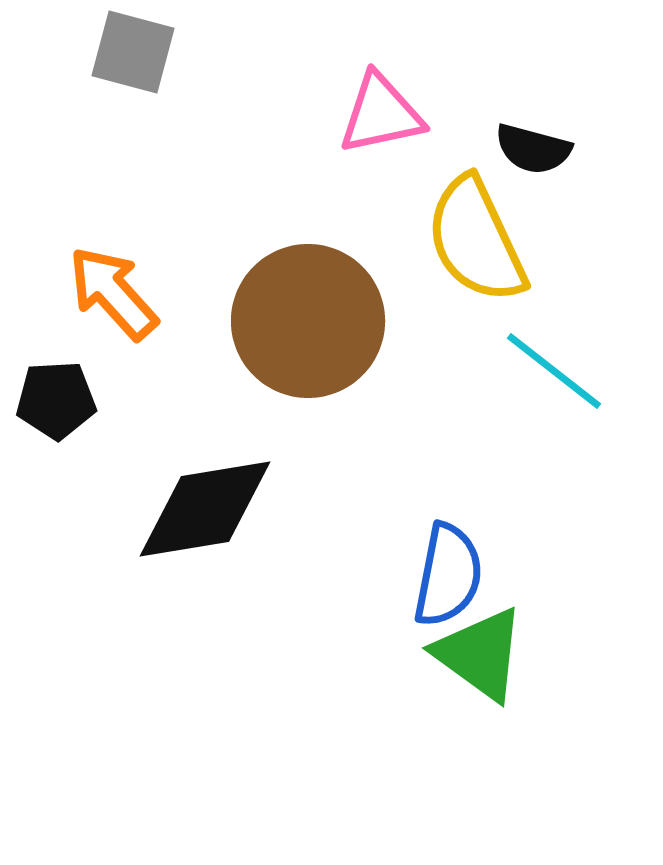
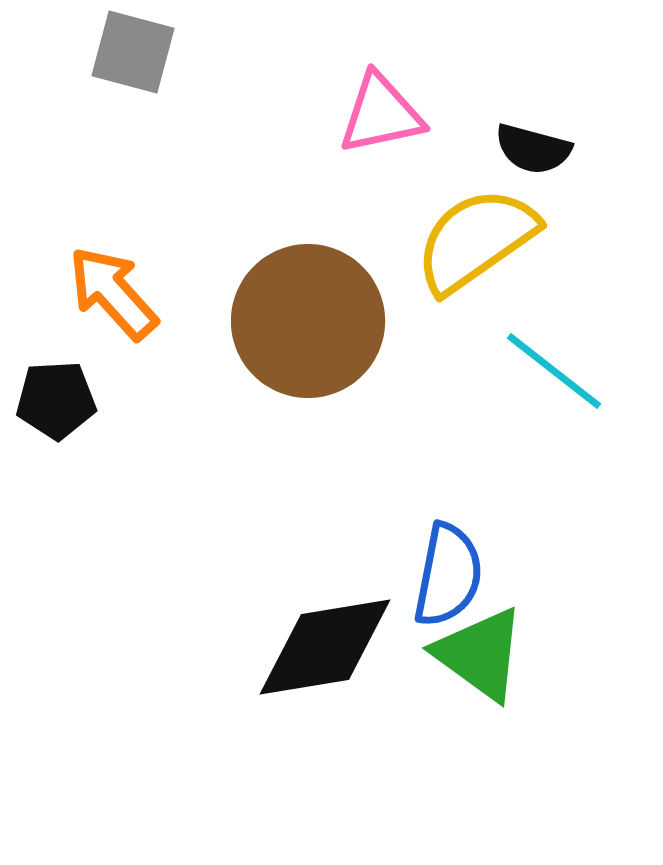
yellow semicircle: rotated 80 degrees clockwise
black diamond: moved 120 px right, 138 px down
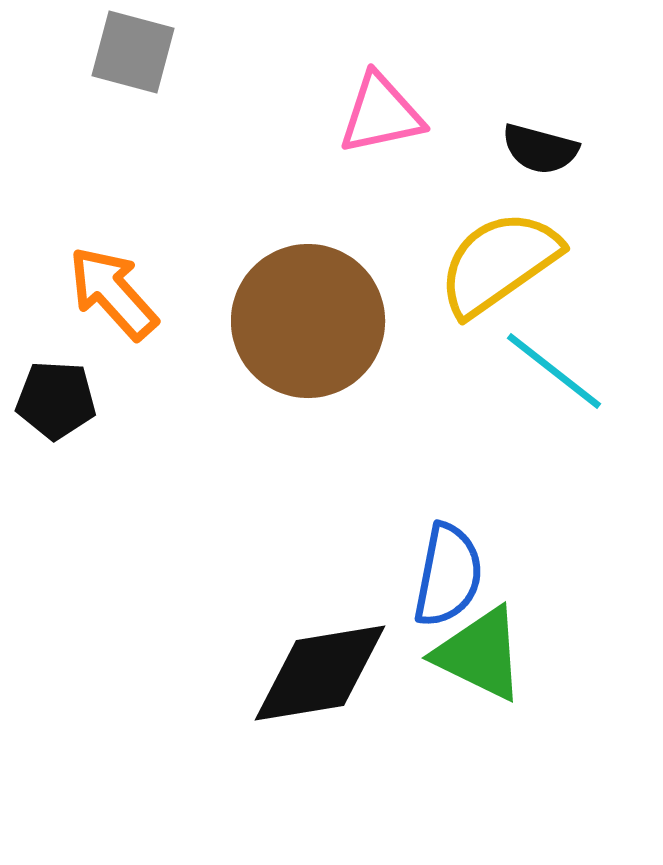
black semicircle: moved 7 px right
yellow semicircle: moved 23 px right, 23 px down
black pentagon: rotated 6 degrees clockwise
black diamond: moved 5 px left, 26 px down
green triangle: rotated 10 degrees counterclockwise
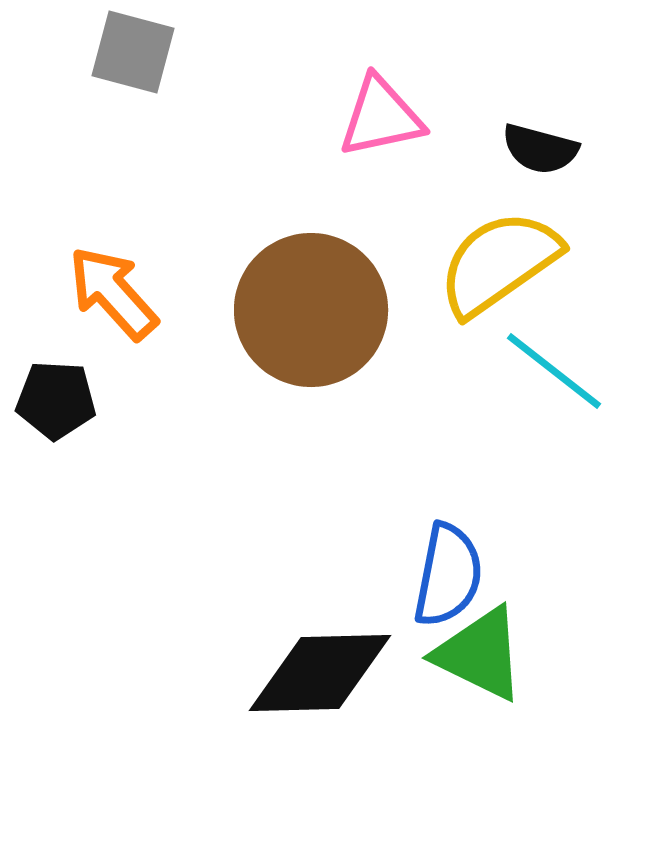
pink triangle: moved 3 px down
brown circle: moved 3 px right, 11 px up
black diamond: rotated 8 degrees clockwise
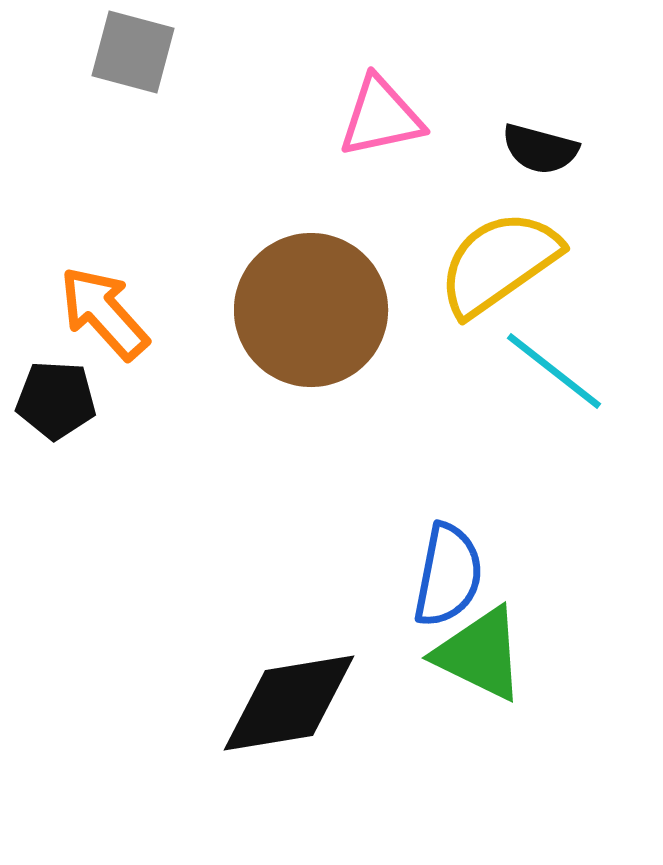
orange arrow: moved 9 px left, 20 px down
black diamond: moved 31 px left, 30 px down; rotated 8 degrees counterclockwise
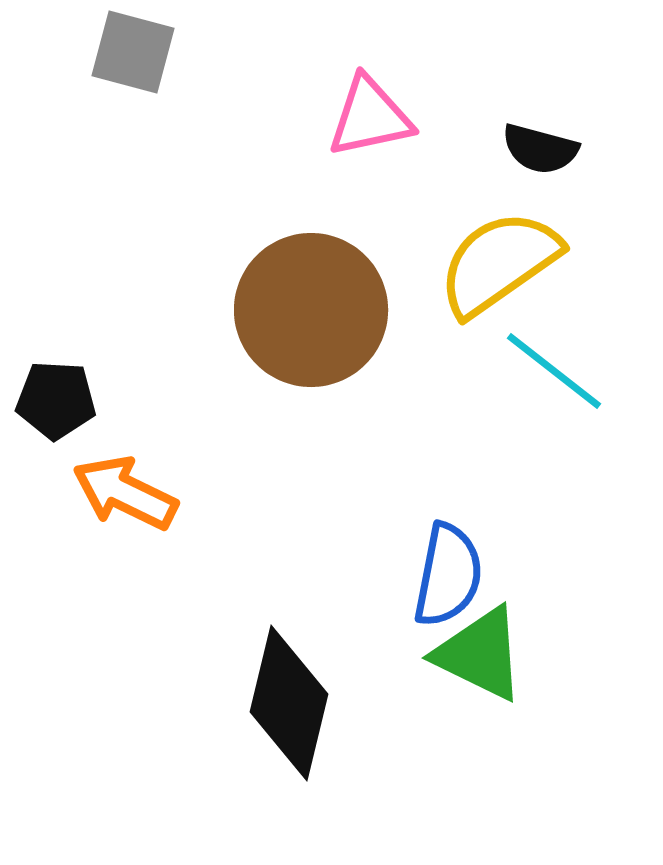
pink triangle: moved 11 px left
orange arrow: moved 21 px right, 180 px down; rotated 22 degrees counterclockwise
black diamond: rotated 67 degrees counterclockwise
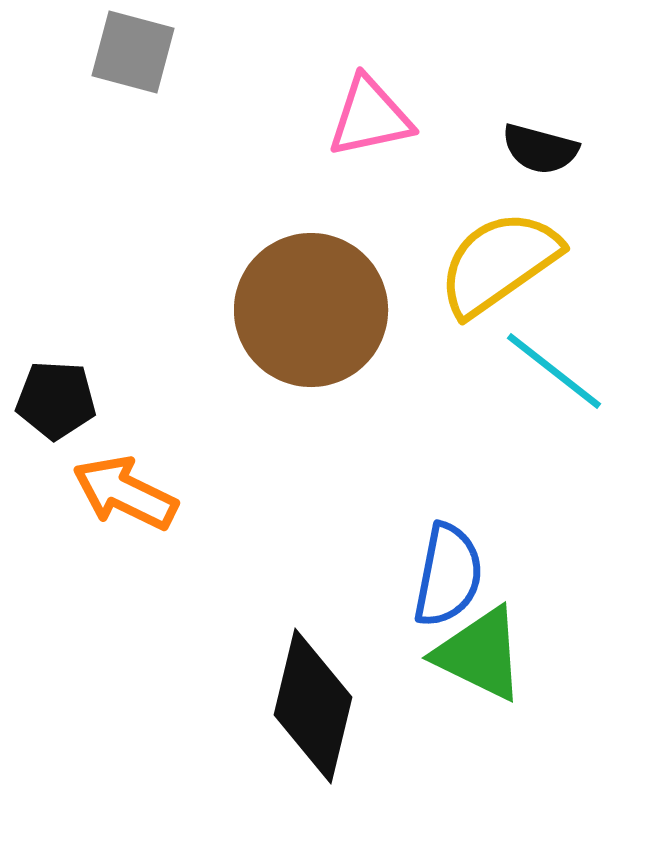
black diamond: moved 24 px right, 3 px down
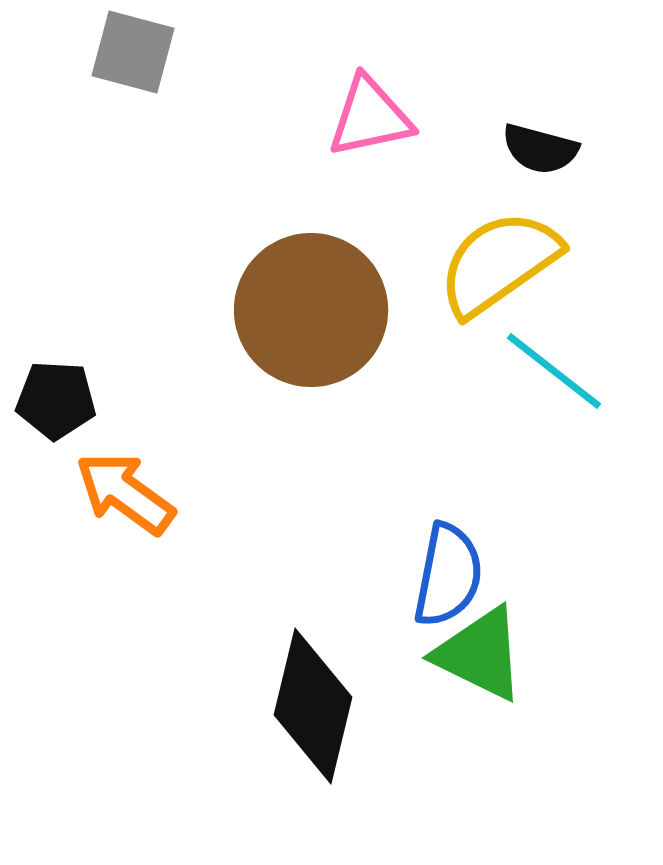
orange arrow: rotated 10 degrees clockwise
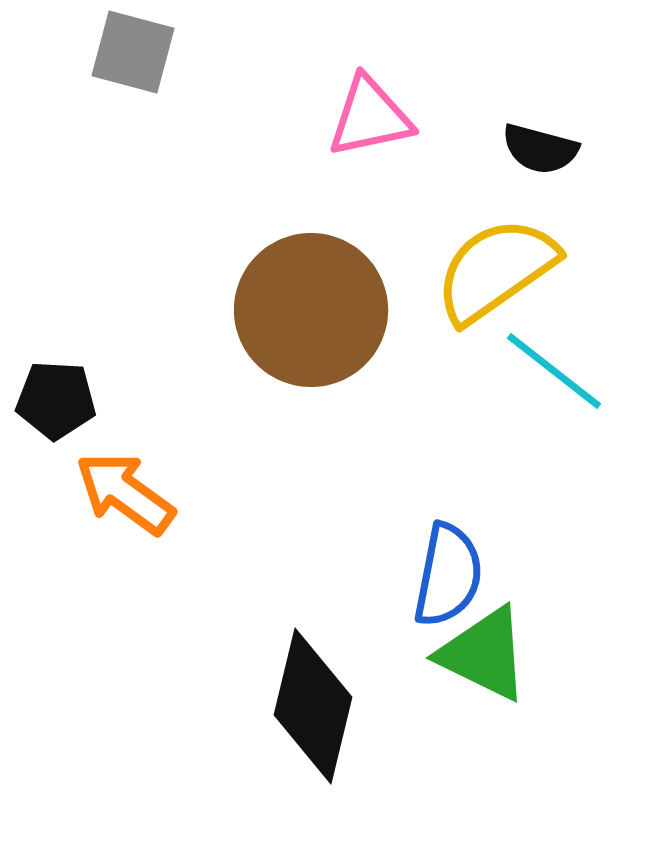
yellow semicircle: moved 3 px left, 7 px down
green triangle: moved 4 px right
